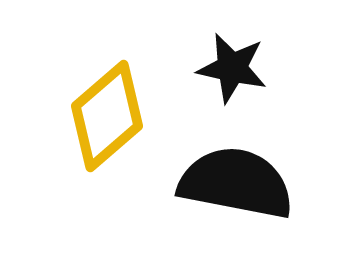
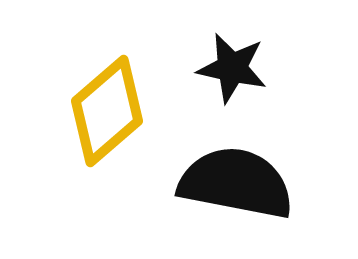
yellow diamond: moved 5 px up
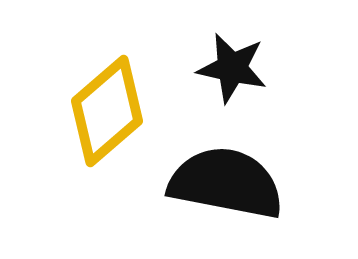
black semicircle: moved 10 px left
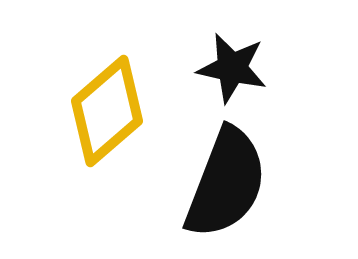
black semicircle: rotated 100 degrees clockwise
